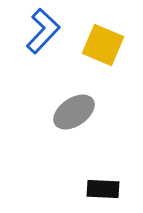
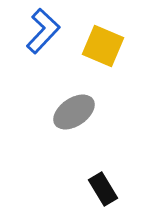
yellow square: moved 1 px down
black rectangle: rotated 56 degrees clockwise
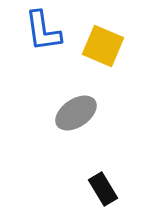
blue L-shape: rotated 129 degrees clockwise
gray ellipse: moved 2 px right, 1 px down
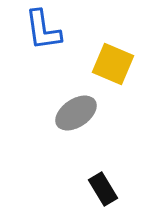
blue L-shape: moved 1 px up
yellow square: moved 10 px right, 18 px down
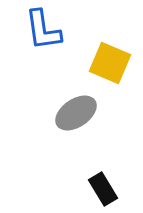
yellow square: moved 3 px left, 1 px up
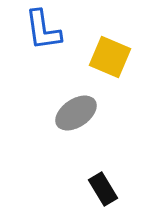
yellow square: moved 6 px up
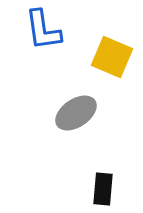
yellow square: moved 2 px right
black rectangle: rotated 36 degrees clockwise
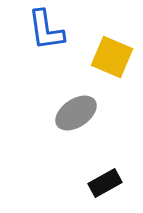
blue L-shape: moved 3 px right
black rectangle: moved 2 px right, 6 px up; rotated 56 degrees clockwise
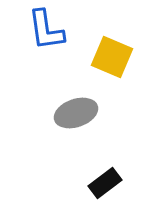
gray ellipse: rotated 15 degrees clockwise
black rectangle: rotated 8 degrees counterclockwise
